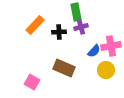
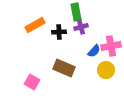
orange rectangle: rotated 18 degrees clockwise
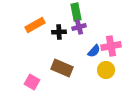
purple cross: moved 2 px left
brown rectangle: moved 2 px left
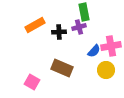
green rectangle: moved 8 px right
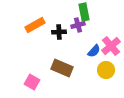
purple cross: moved 1 px left, 2 px up
pink cross: rotated 30 degrees counterclockwise
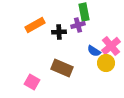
blue semicircle: rotated 80 degrees clockwise
yellow circle: moved 7 px up
